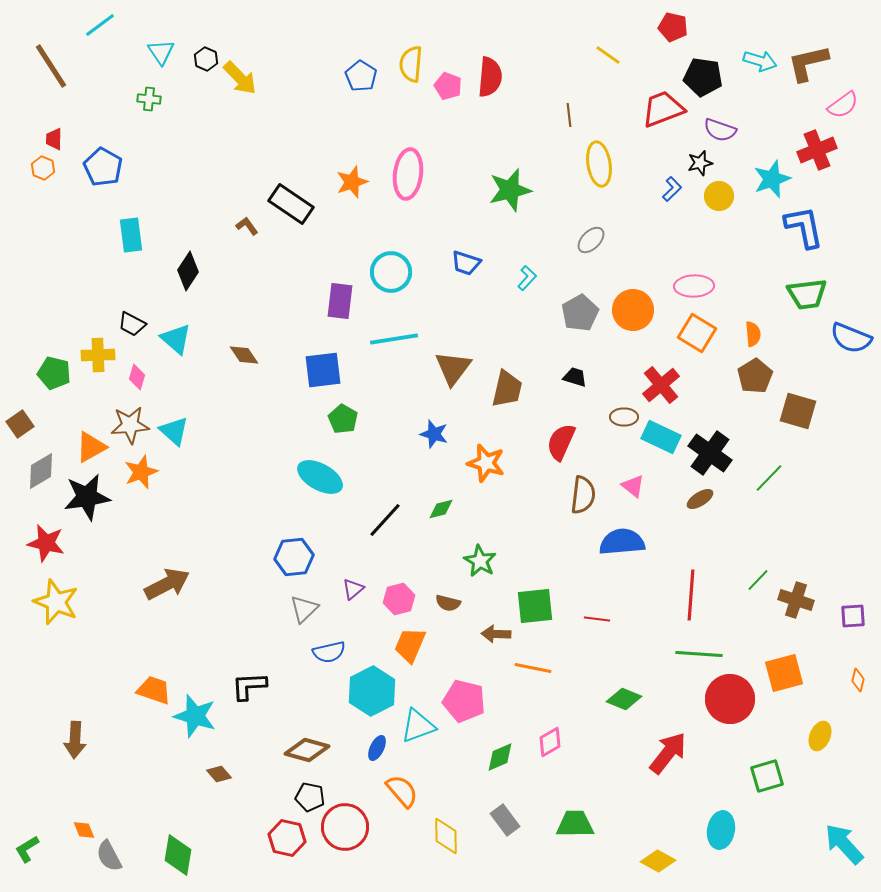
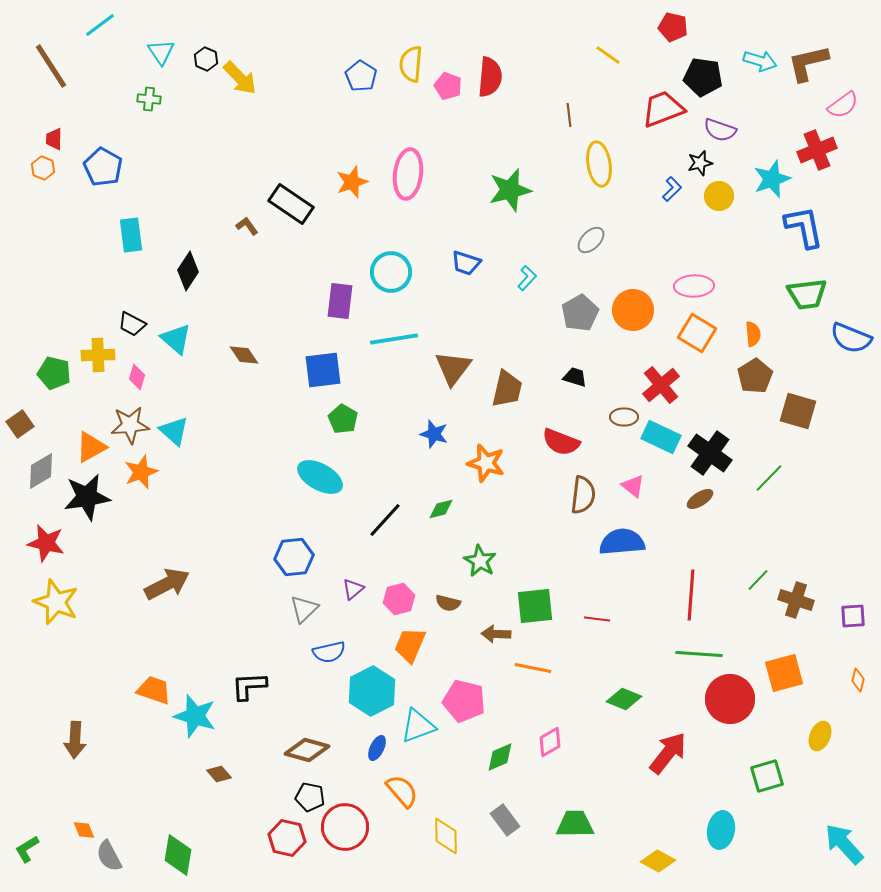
red semicircle at (561, 442): rotated 93 degrees counterclockwise
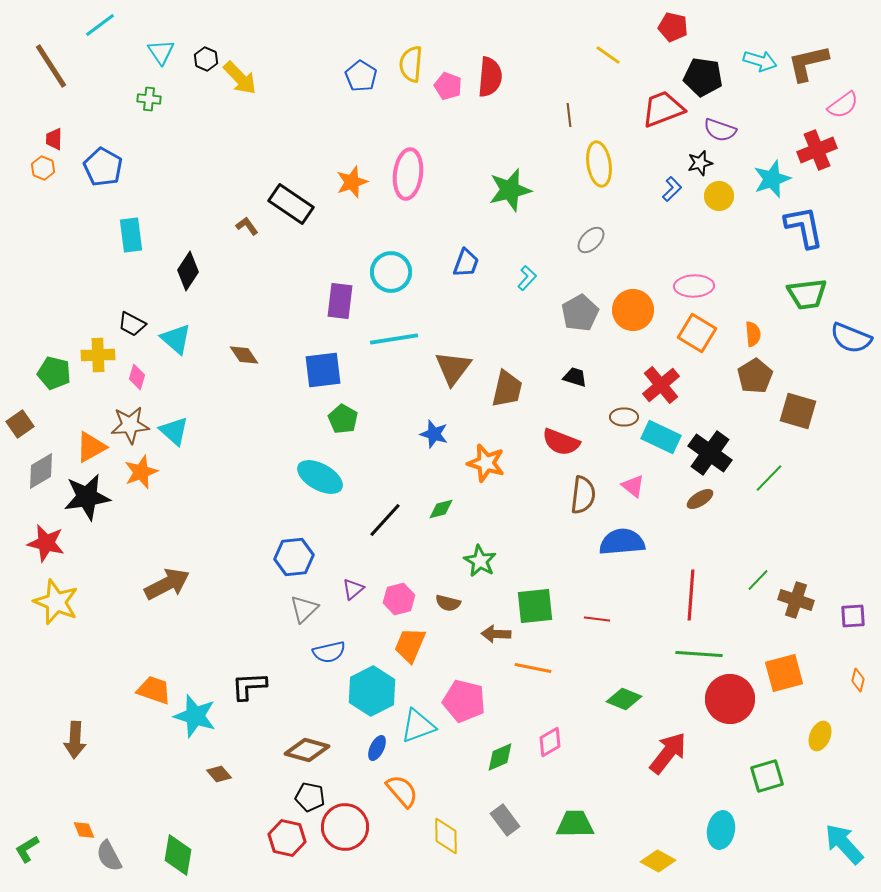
blue trapezoid at (466, 263): rotated 88 degrees counterclockwise
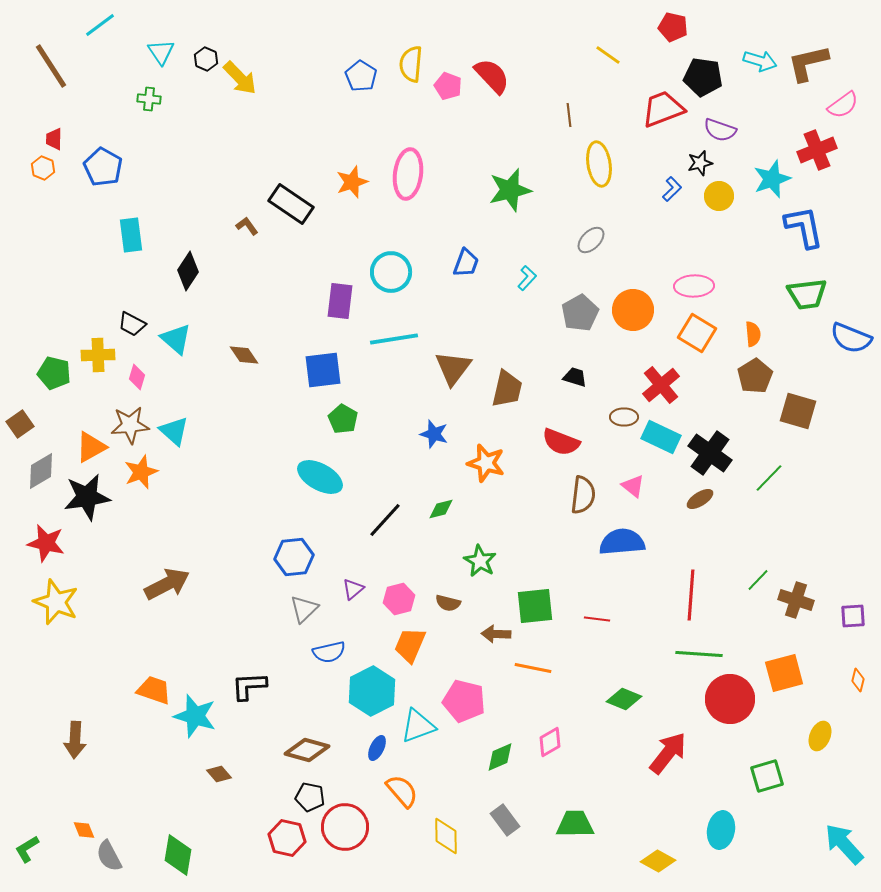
red semicircle at (490, 77): moved 2 px right, 1 px up; rotated 48 degrees counterclockwise
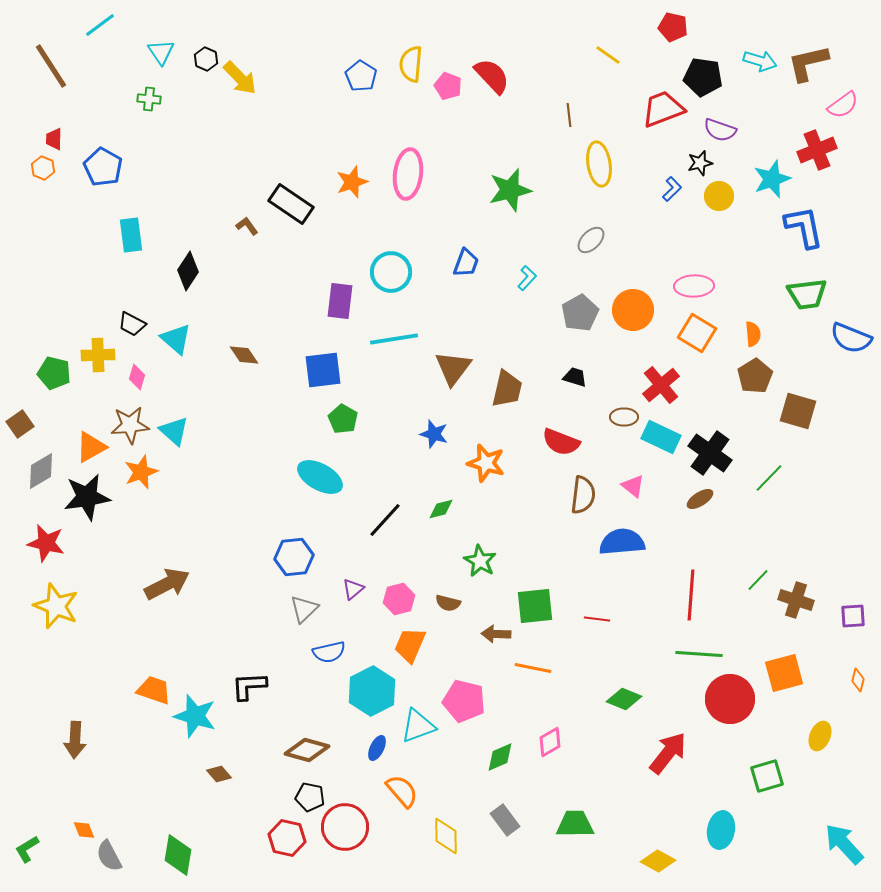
yellow star at (56, 602): moved 4 px down
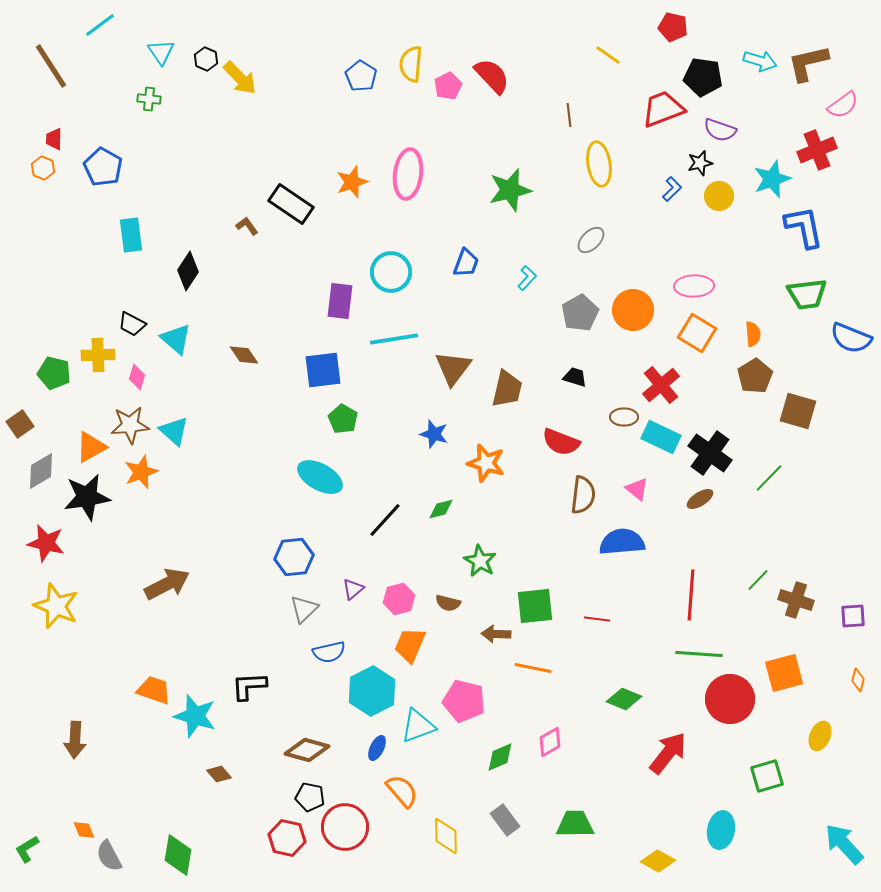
pink pentagon at (448, 86): rotated 24 degrees clockwise
pink triangle at (633, 486): moved 4 px right, 3 px down
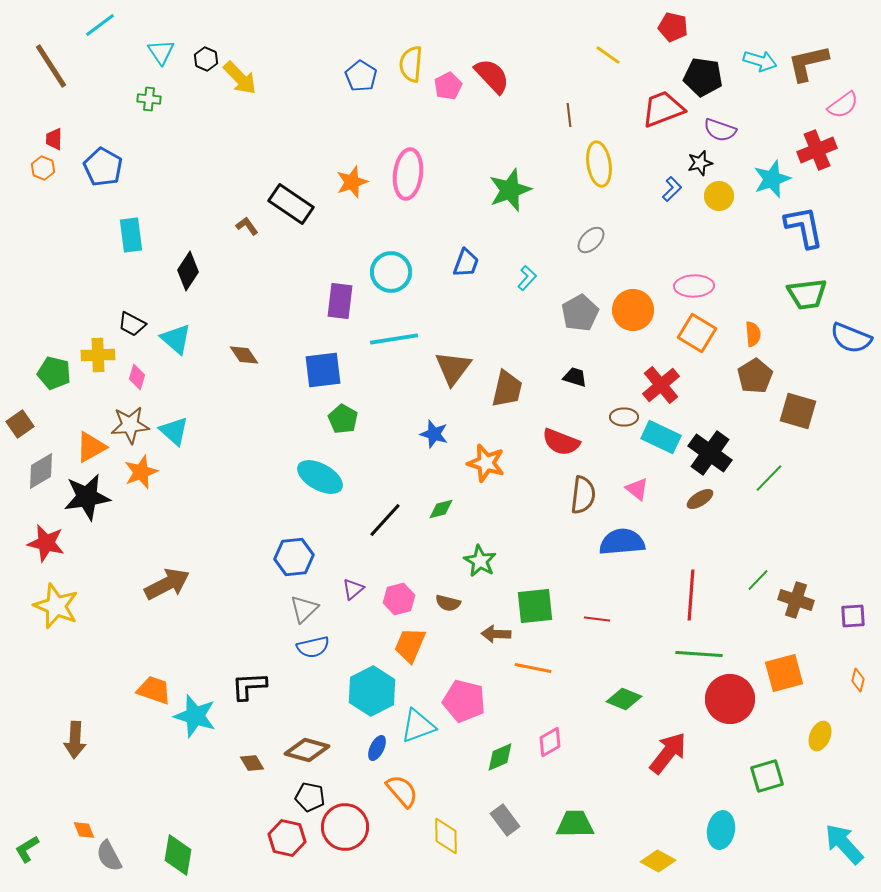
green star at (510, 190): rotated 6 degrees counterclockwise
blue semicircle at (329, 652): moved 16 px left, 5 px up
brown diamond at (219, 774): moved 33 px right, 11 px up; rotated 10 degrees clockwise
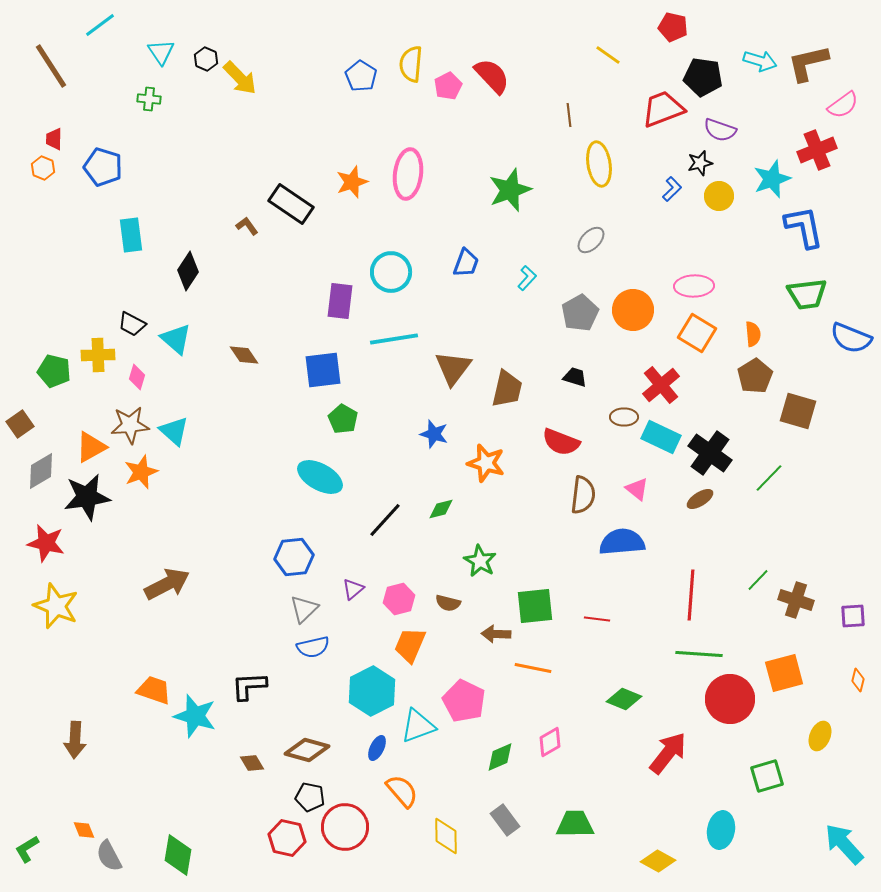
blue pentagon at (103, 167): rotated 12 degrees counterclockwise
green pentagon at (54, 373): moved 2 px up
pink pentagon at (464, 701): rotated 12 degrees clockwise
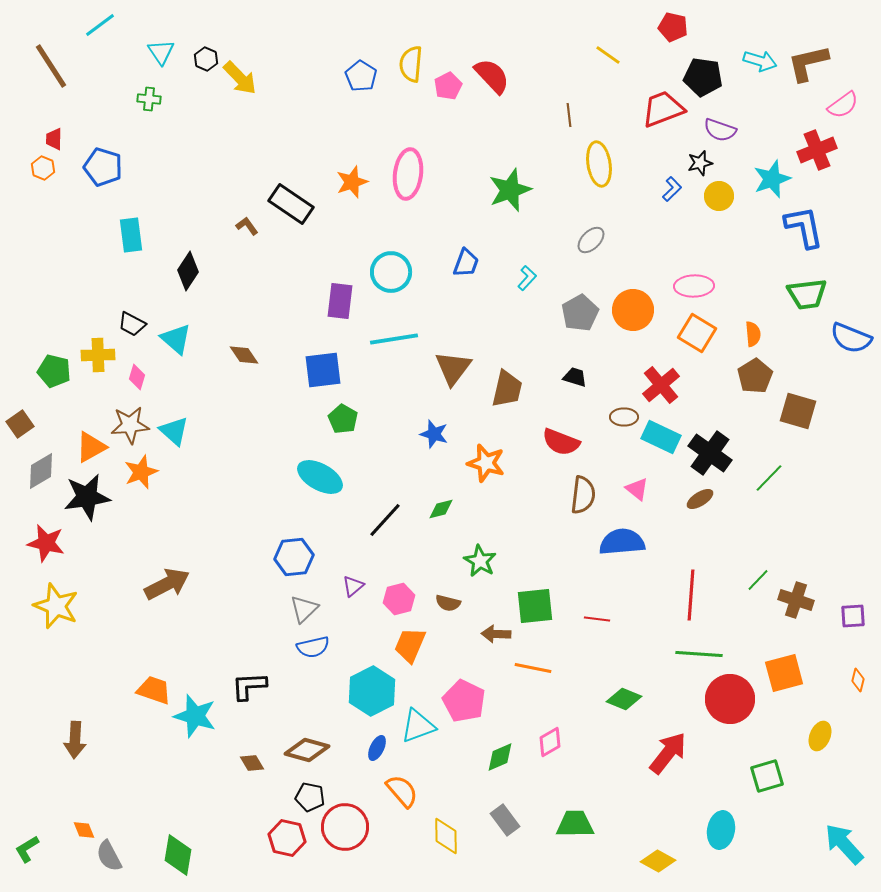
purple triangle at (353, 589): moved 3 px up
